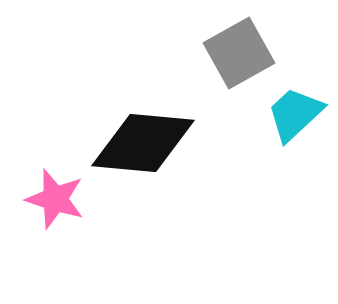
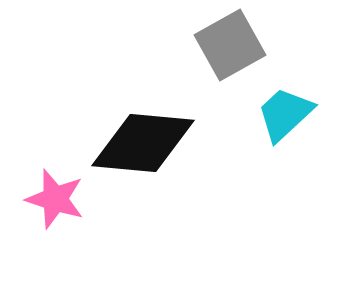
gray square: moved 9 px left, 8 px up
cyan trapezoid: moved 10 px left
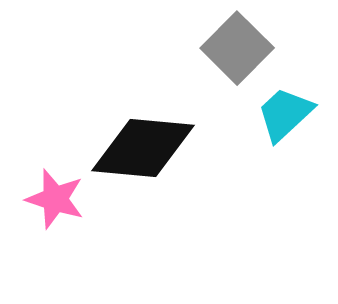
gray square: moved 7 px right, 3 px down; rotated 16 degrees counterclockwise
black diamond: moved 5 px down
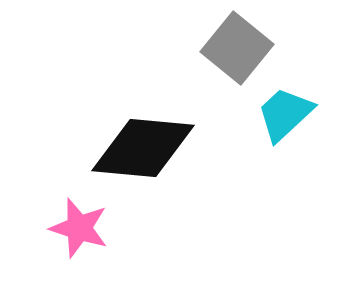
gray square: rotated 6 degrees counterclockwise
pink star: moved 24 px right, 29 px down
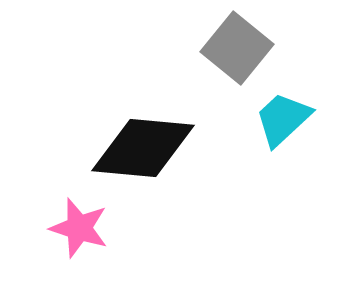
cyan trapezoid: moved 2 px left, 5 px down
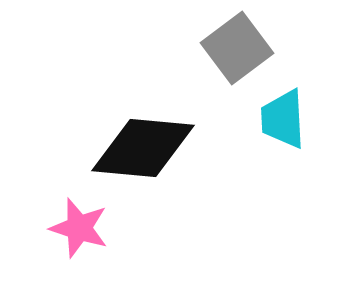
gray square: rotated 14 degrees clockwise
cyan trapezoid: rotated 50 degrees counterclockwise
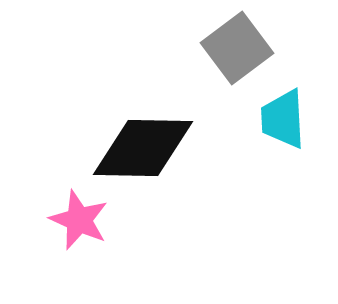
black diamond: rotated 4 degrees counterclockwise
pink star: moved 8 px up; rotated 6 degrees clockwise
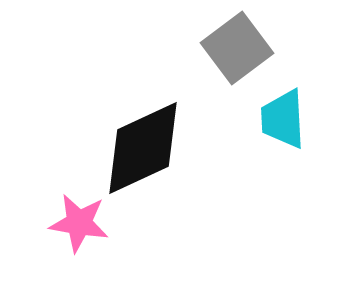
black diamond: rotated 26 degrees counterclockwise
pink star: moved 3 px down; rotated 14 degrees counterclockwise
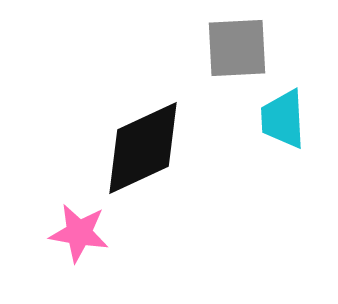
gray square: rotated 34 degrees clockwise
pink star: moved 10 px down
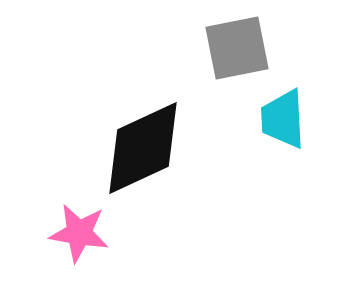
gray square: rotated 8 degrees counterclockwise
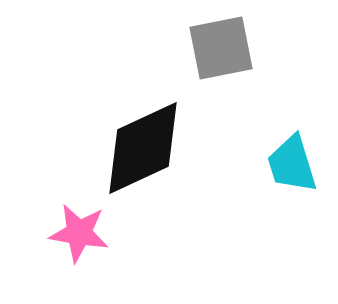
gray square: moved 16 px left
cyan trapezoid: moved 9 px right, 45 px down; rotated 14 degrees counterclockwise
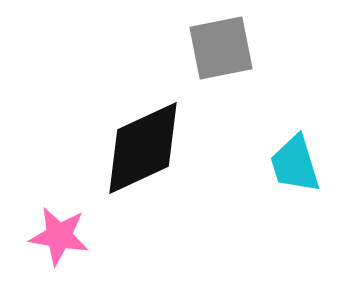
cyan trapezoid: moved 3 px right
pink star: moved 20 px left, 3 px down
